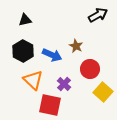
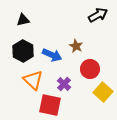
black triangle: moved 2 px left
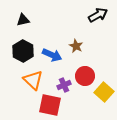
red circle: moved 5 px left, 7 px down
purple cross: moved 1 px down; rotated 24 degrees clockwise
yellow square: moved 1 px right
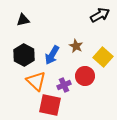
black arrow: moved 2 px right
black hexagon: moved 1 px right, 4 px down
blue arrow: rotated 96 degrees clockwise
orange triangle: moved 3 px right, 1 px down
yellow square: moved 1 px left, 35 px up
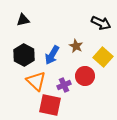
black arrow: moved 1 px right, 8 px down; rotated 54 degrees clockwise
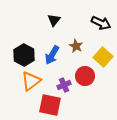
black triangle: moved 31 px right; rotated 40 degrees counterclockwise
orange triangle: moved 5 px left; rotated 40 degrees clockwise
